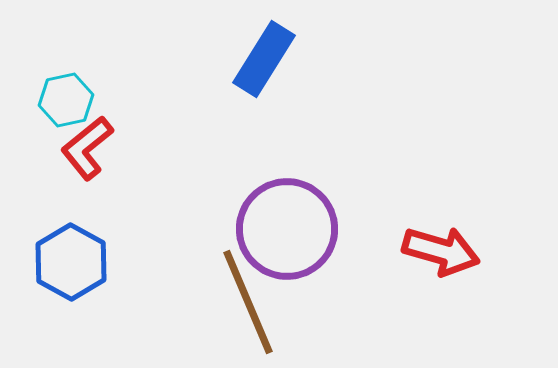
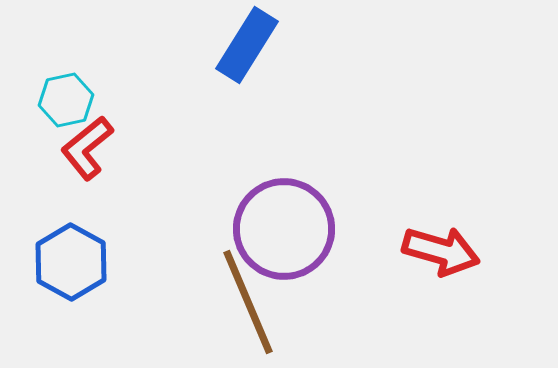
blue rectangle: moved 17 px left, 14 px up
purple circle: moved 3 px left
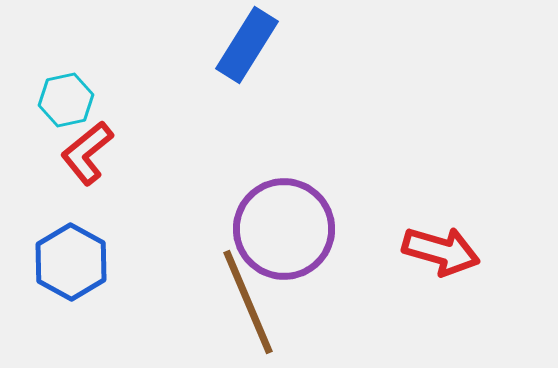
red L-shape: moved 5 px down
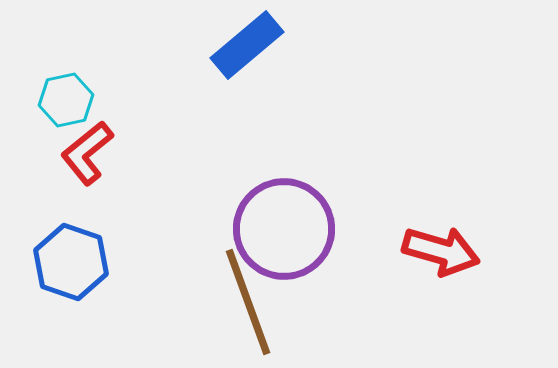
blue rectangle: rotated 18 degrees clockwise
blue hexagon: rotated 10 degrees counterclockwise
brown line: rotated 3 degrees clockwise
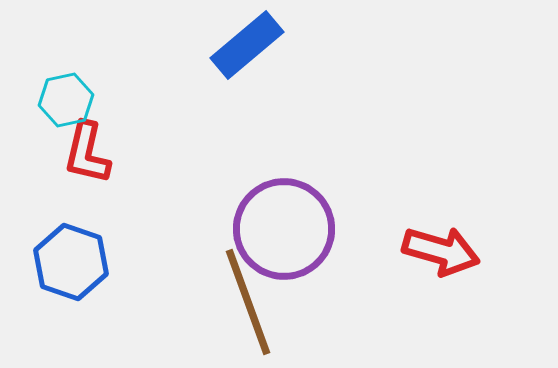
red L-shape: rotated 38 degrees counterclockwise
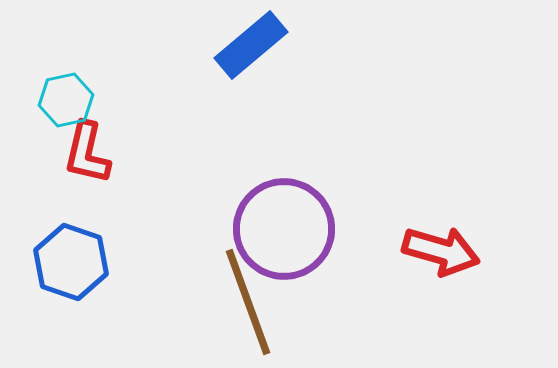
blue rectangle: moved 4 px right
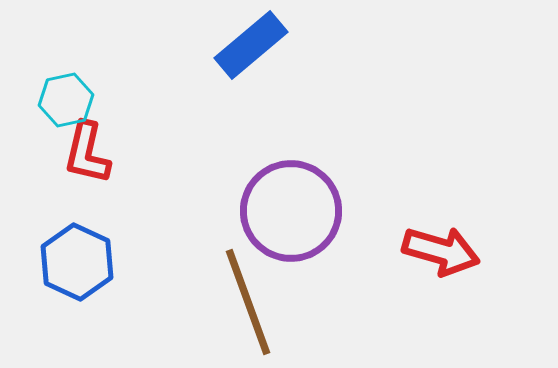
purple circle: moved 7 px right, 18 px up
blue hexagon: moved 6 px right; rotated 6 degrees clockwise
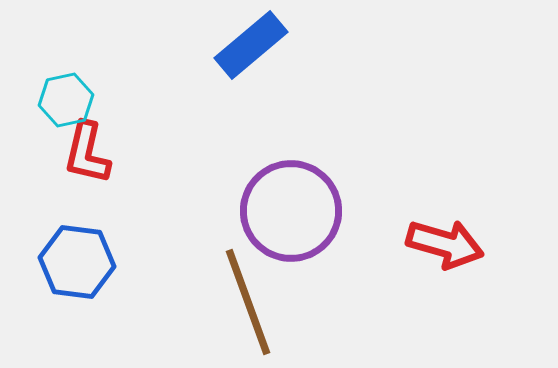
red arrow: moved 4 px right, 7 px up
blue hexagon: rotated 18 degrees counterclockwise
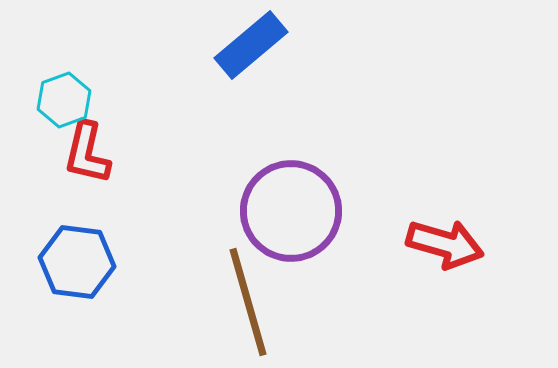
cyan hexagon: moved 2 px left; rotated 8 degrees counterclockwise
brown line: rotated 4 degrees clockwise
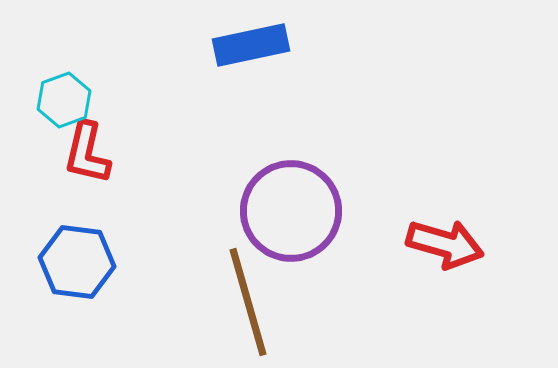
blue rectangle: rotated 28 degrees clockwise
